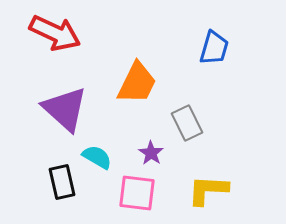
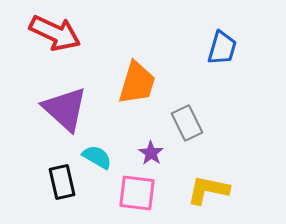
blue trapezoid: moved 8 px right
orange trapezoid: rotated 9 degrees counterclockwise
yellow L-shape: rotated 9 degrees clockwise
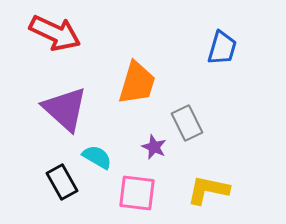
purple star: moved 3 px right, 6 px up; rotated 10 degrees counterclockwise
black rectangle: rotated 16 degrees counterclockwise
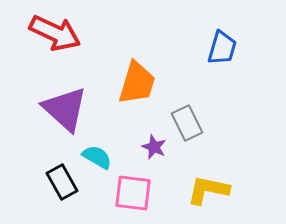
pink square: moved 4 px left
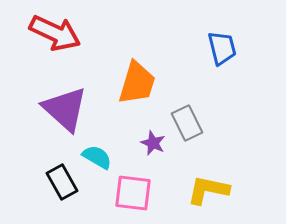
blue trapezoid: rotated 30 degrees counterclockwise
purple star: moved 1 px left, 4 px up
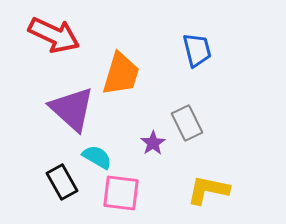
red arrow: moved 1 px left, 2 px down
blue trapezoid: moved 25 px left, 2 px down
orange trapezoid: moved 16 px left, 9 px up
purple triangle: moved 7 px right
purple star: rotated 15 degrees clockwise
pink square: moved 12 px left
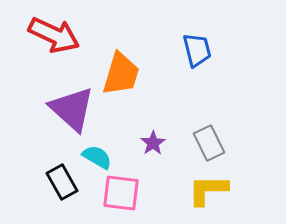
gray rectangle: moved 22 px right, 20 px down
yellow L-shape: rotated 12 degrees counterclockwise
